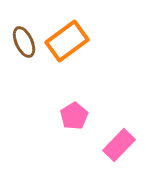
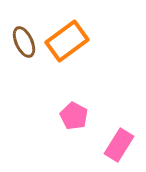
pink pentagon: rotated 12 degrees counterclockwise
pink rectangle: rotated 12 degrees counterclockwise
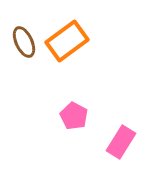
pink rectangle: moved 2 px right, 3 px up
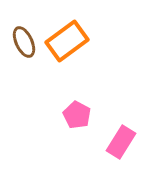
pink pentagon: moved 3 px right, 1 px up
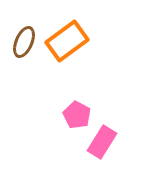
brown ellipse: rotated 48 degrees clockwise
pink rectangle: moved 19 px left
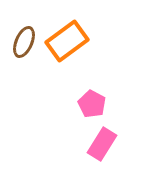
pink pentagon: moved 15 px right, 11 px up
pink rectangle: moved 2 px down
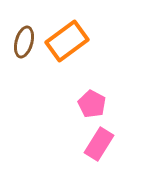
brown ellipse: rotated 8 degrees counterclockwise
pink rectangle: moved 3 px left
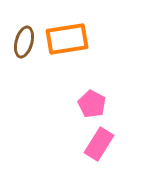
orange rectangle: moved 2 px up; rotated 27 degrees clockwise
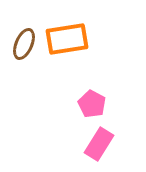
brown ellipse: moved 2 px down; rotated 8 degrees clockwise
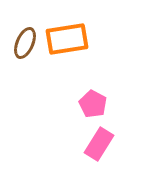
brown ellipse: moved 1 px right, 1 px up
pink pentagon: moved 1 px right
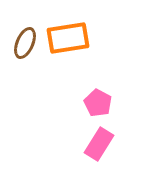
orange rectangle: moved 1 px right, 1 px up
pink pentagon: moved 5 px right, 1 px up
